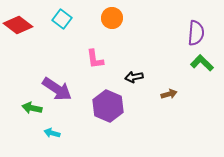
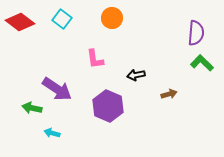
red diamond: moved 2 px right, 3 px up
black arrow: moved 2 px right, 2 px up
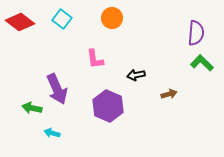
purple arrow: rotated 32 degrees clockwise
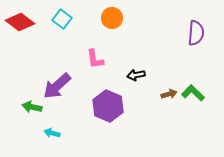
green L-shape: moved 9 px left, 30 px down
purple arrow: moved 3 px up; rotated 72 degrees clockwise
green arrow: moved 1 px up
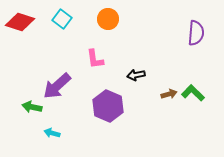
orange circle: moved 4 px left, 1 px down
red diamond: rotated 20 degrees counterclockwise
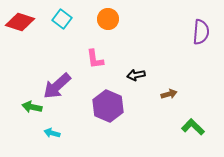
purple semicircle: moved 5 px right, 1 px up
green L-shape: moved 34 px down
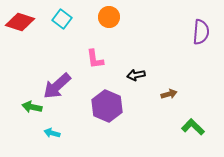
orange circle: moved 1 px right, 2 px up
purple hexagon: moved 1 px left
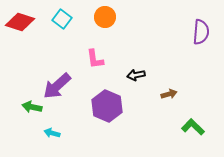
orange circle: moved 4 px left
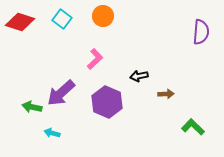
orange circle: moved 2 px left, 1 px up
pink L-shape: rotated 125 degrees counterclockwise
black arrow: moved 3 px right, 1 px down
purple arrow: moved 4 px right, 7 px down
brown arrow: moved 3 px left; rotated 14 degrees clockwise
purple hexagon: moved 4 px up
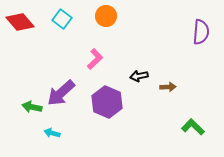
orange circle: moved 3 px right
red diamond: rotated 32 degrees clockwise
brown arrow: moved 2 px right, 7 px up
